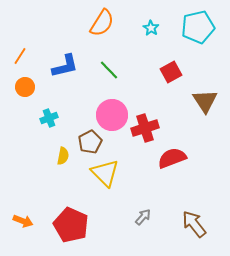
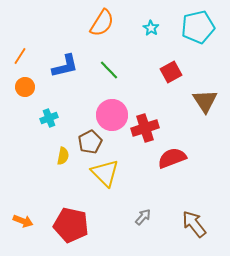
red pentagon: rotated 12 degrees counterclockwise
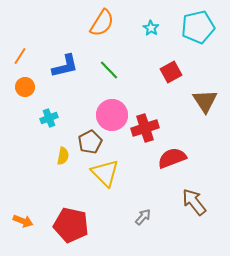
brown arrow: moved 22 px up
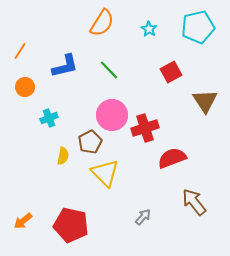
cyan star: moved 2 px left, 1 px down
orange line: moved 5 px up
orange arrow: rotated 120 degrees clockwise
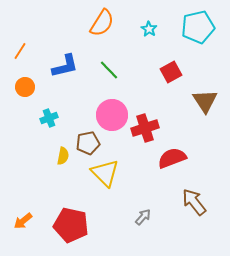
brown pentagon: moved 2 px left, 1 px down; rotated 15 degrees clockwise
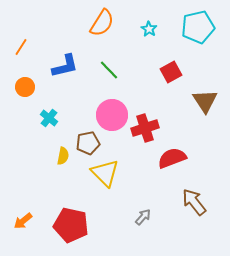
orange line: moved 1 px right, 4 px up
cyan cross: rotated 30 degrees counterclockwise
